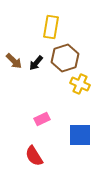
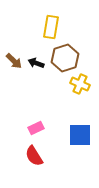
black arrow: rotated 70 degrees clockwise
pink rectangle: moved 6 px left, 9 px down
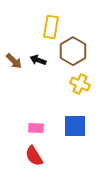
brown hexagon: moved 8 px right, 7 px up; rotated 12 degrees counterclockwise
black arrow: moved 2 px right, 3 px up
pink rectangle: rotated 28 degrees clockwise
blue square: moved 5 px left, 9 px up
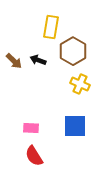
pink rectangle: moved 5 px left
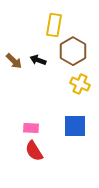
yellow rectangle: moved 3 px right, 2 px up
red semicircle: moved 5 px up
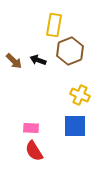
brown hexagon: moved 3 px left; rotated 8 degrees clockwise
yellow cross: moved 11 px down
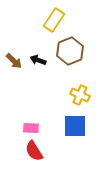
yellow rectangle: moved 5 px up; rotated 25 degrees clockwise
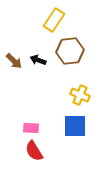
brown hexagon: rotated 16 degrees clockwise
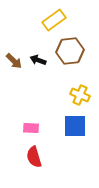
yellow rectangle: rotated 20 degrees clockwise
red semicircle: moved 6 px down; rotated 15 degrees clockwise
